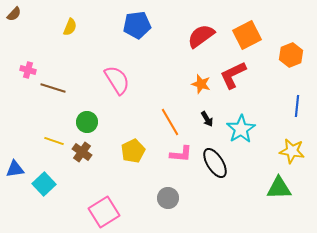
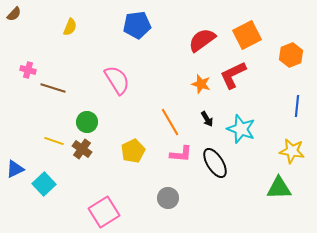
red semicircle: moved 1 px right, 4 px down
cyan star: rotated 20 degrees counterclockwise
brown cross: moved 3 px up
blue triangle: rotated 18 degrees counterclockwise
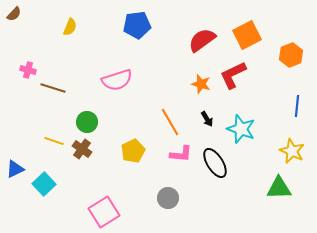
pink semicircle: rotated 104 degrees clockwise
yellow star: rotated 15 degrees clockwise
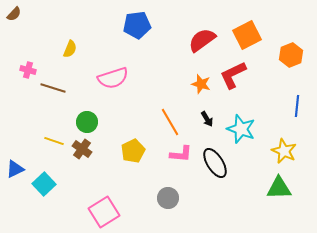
yellow semicircle: moved 22 px down
pink semicircle: moved 4 px left, 2 px up
yellow star: moved 8 px left
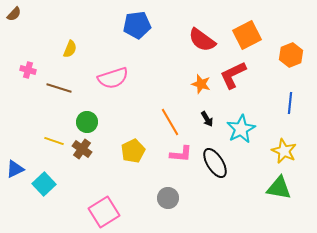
red semicircle: rotated 108 degrees counterclockwise
brown line: moved 6 px right
blue line: moved 7 px left, 3 px up
cyan star: rotated 24 degrees clockwise
green triangle: rotated 12 degrees clockwise
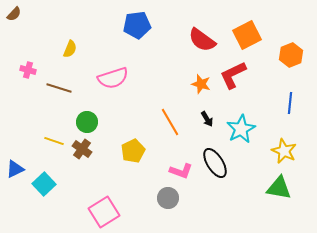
pink L-shape: moved 17 px down; rotated 15 degrees clockwise
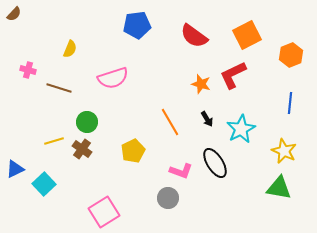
red semicircle: moved 8 px left, 4 px up
yellow line: rotated 36 degrees counterclockwise
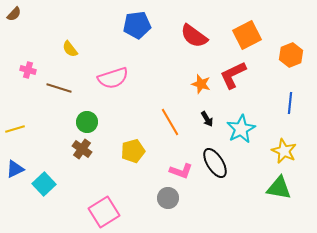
yellow semicircle: rotated 120 degrees clockwise
yellow line: moved 39 px left, 12 px up
yellow pentagon: rotated 10 degrees clockwise
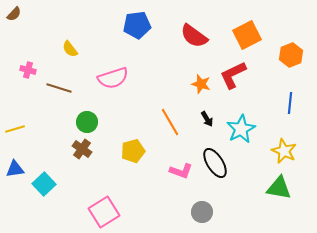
blue triangle: rotated 18 degrees clockwise
gray circle: moved 34 px right, 14 px down
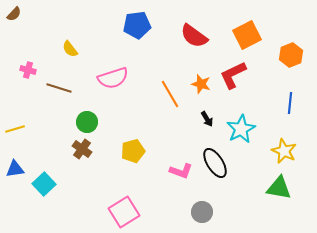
orange line: moved 28 px up
pink square: moved 20 px right
